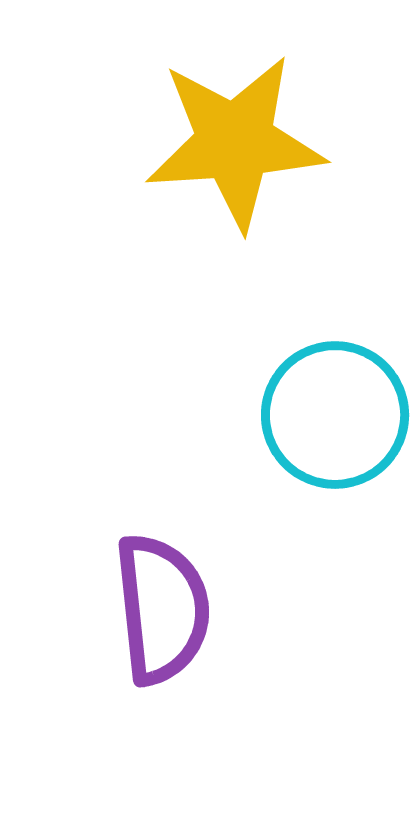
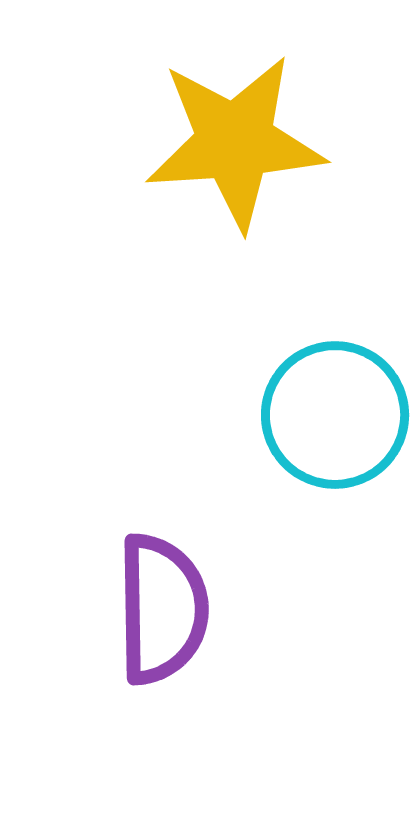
purple semicircle: rotated 5 degrees clockwise
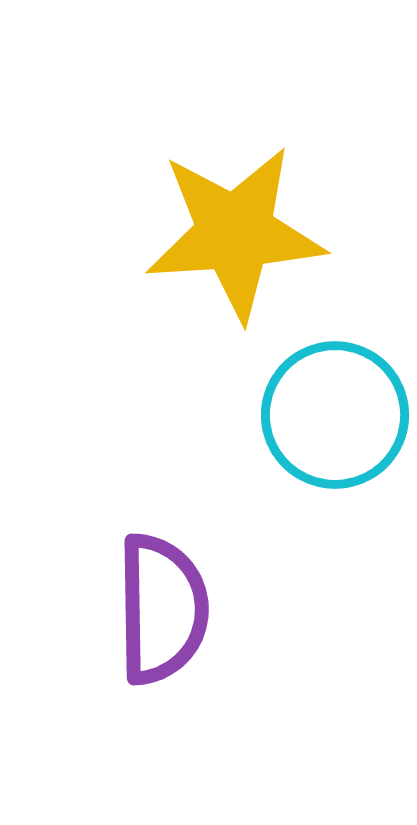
yellow star: moved 91 px down
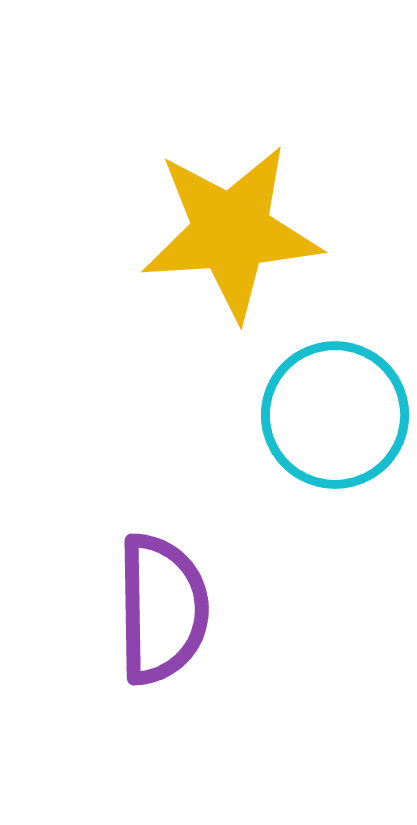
yellow star: moved 4 px left, 1 px up
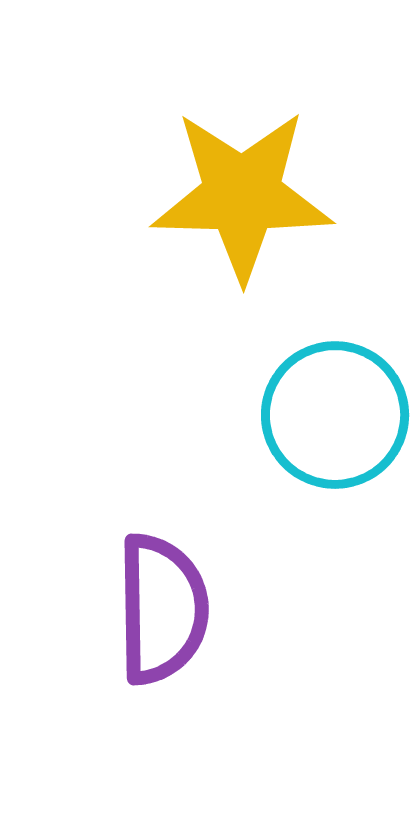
yellow star: moved 11 px right, 37 px up; rotated 5 degrees clockwise
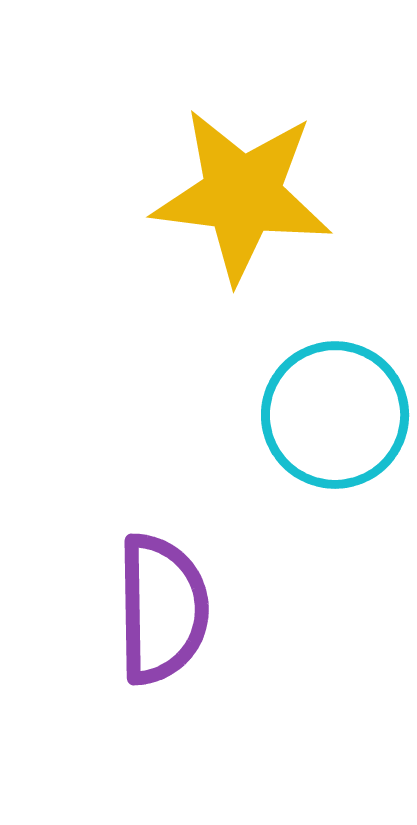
yellow star: rotated 6 degrees clockwise
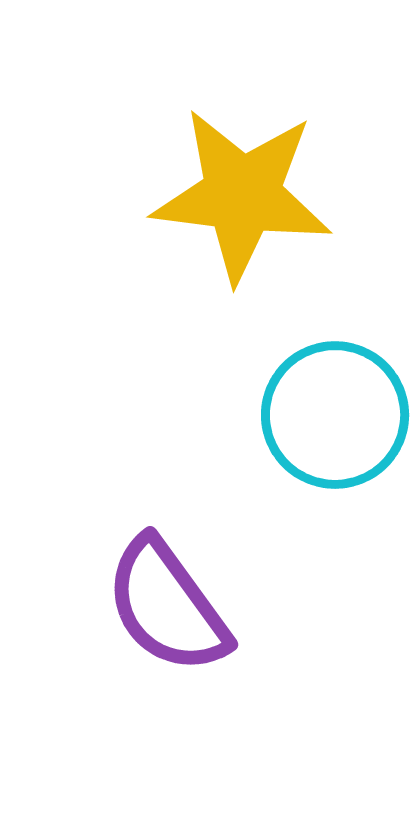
purple semicircle: moved 5 px right, 3 px up; rotated 145 degrees clockwise
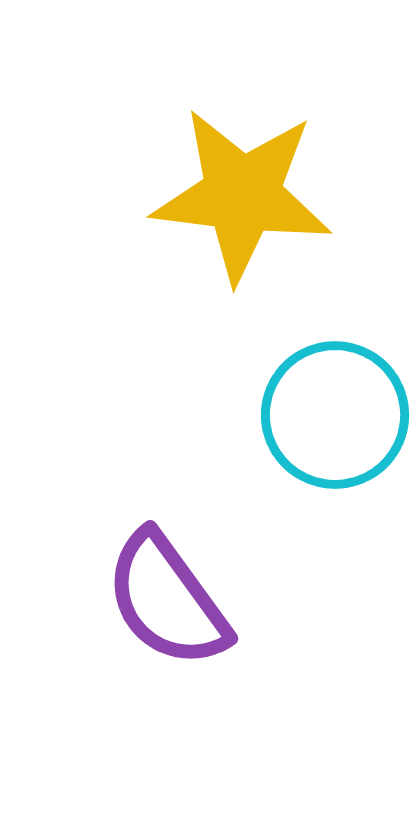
purple semicircle: moved 6 px up
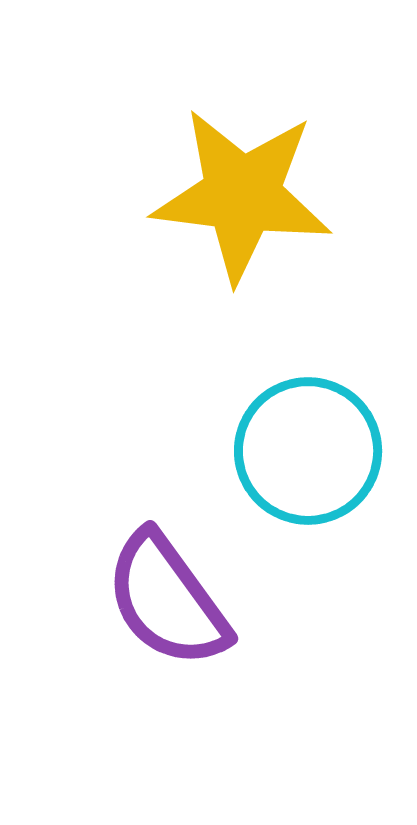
cyan circle: moved 27 px left, 36 px down
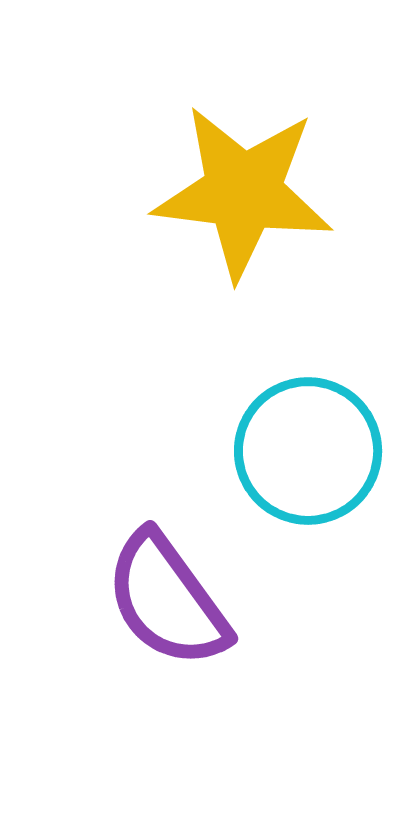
yellow star: moved 1 px right, 3 px up
